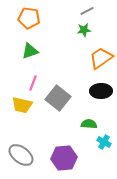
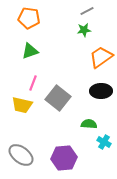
orange trapezoid: moved 1 px up
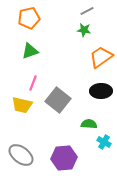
orange pentagon: rotated 20 degrees counterclockwise
green star: rotated 16 degrees clockwise
gray square: moved 2 px down
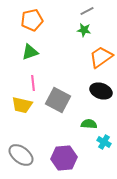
orange pentagon: moved 3 px right, 2 px down
green triangle: moved 1 px down
pink line: rotated 28 degrees counterclockwise
black ellipse: rotated 20 degrees clockwise
gray square: rotated 10 degrees counterclockwise
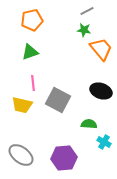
orange trapezoid: moved 8 px up; rotated 85 degrees clockwise
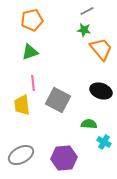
yellow trapezoid: rotated 70 degrees clockwise
gray ellipse: rotated 65 degrees counterclockwise
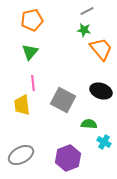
green triangle: rotated 30 degrees counterclockwise
gray square: moved 5 px right
purple hexagon: moved 4 px right; rotated 15 degrees counterclockwise
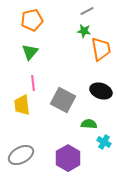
green star: moved 1 px down
orange trapezoid: rotated 30 degrees clockwise
purple hexagon: rotated 10 degrees counterclockwise
